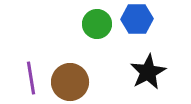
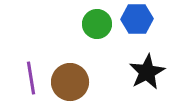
black star: moved 1 px left
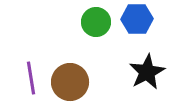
green circle: moved 1 px left, 2 px up
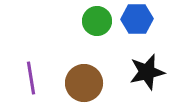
green circle: moved 1 px right, 1 px up
black star: rotated 15 degrees clockwise
brown circle: moved 14 px right, 1 px down
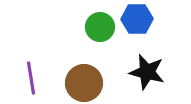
green circle: moved 3 px right, 6 px down
black star: rotated 27 degrees clockwise
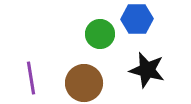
green circle: moved 7 px down
black star: moved 2 px up
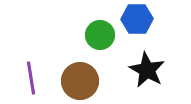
green circle: moved 1 px down
black star: rotated 15 degrees clockwise
brown circle: moved 4 px left, 2 px up
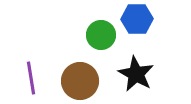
green circle: moved 1 px right
black star: moved 11 px left, 4 px down
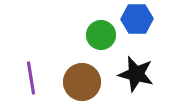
black star: rotated 15 degrees counterclockwise
brown circle: moved 2 px right, 1 px down
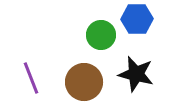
purple line: rotated 12 degrees counterclockwise
brown circle: moved 2 px right
